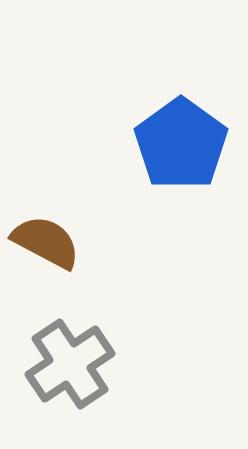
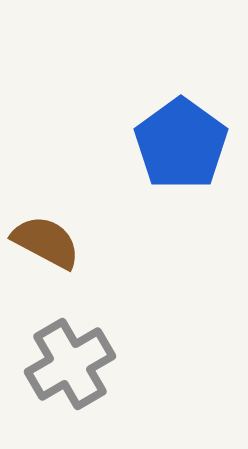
gray cross: rotated 4 degrees clockwise
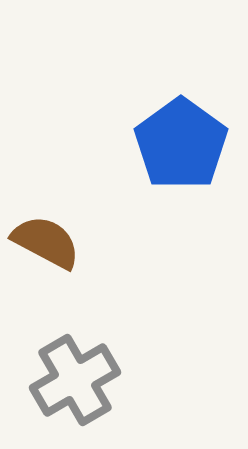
gray cross: moved 5 px right, 16 px down
